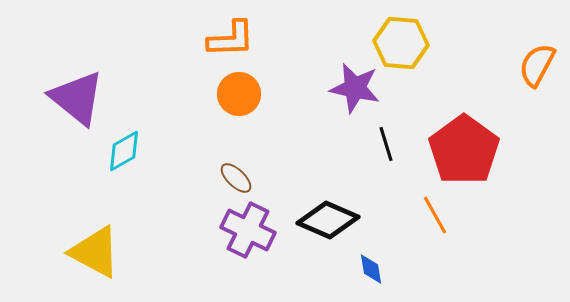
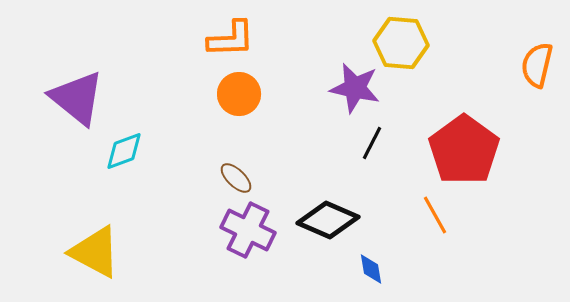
orange semicircle: rotated 15 degrees counterclockwise
black line: moved 14 px left, 1 px up; rotated 44 degrees clockwise
cyan diamond: rotated 9 degrees clockwise
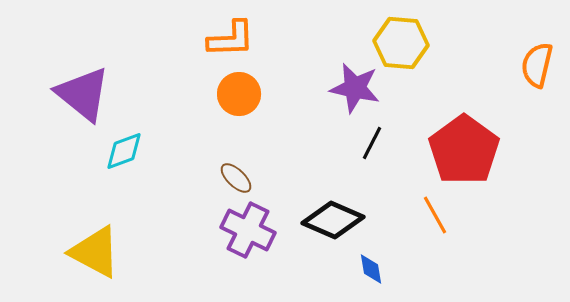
purple triangle: moved 6 px right, 4 px up
black diamond: moved 5 px right
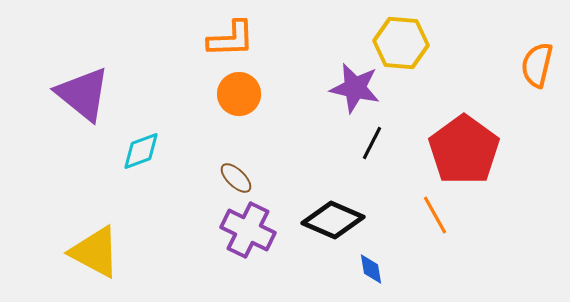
cyan diamond: moved 17 px right
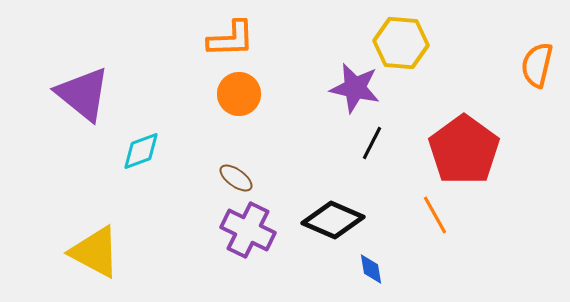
brown ellipse: rotated 8 degrees counterclockwise
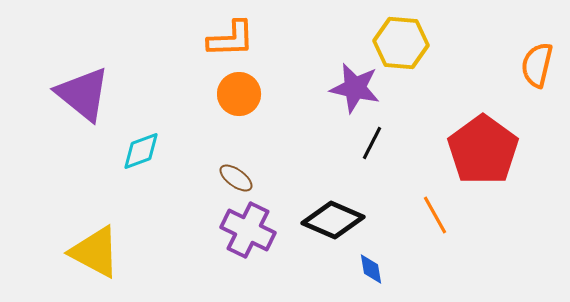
red pentagon: moved 19 px right
